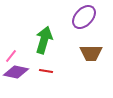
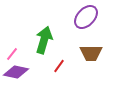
purple ellipse: moved 2 px right
pink line: moved 1 px right, 2 px up
red line: moved 13 px right, 5 px up; rotated 64 degrees counterclockwise
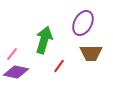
purple ellipse: moved 3 px left, 6 px down; rotated 15 degrees counterclockwise
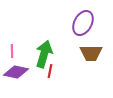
green arrow: moved 14 px down
pink line: moved 3 px up; rotated 40 degrees counterclockwise
red line: moved 9 px left, 5 px down; rotated 24 degrees counterclockwise
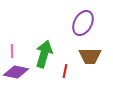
brown trapezoid: moved 1 px left, 3 px down
red line: moved 15 px right
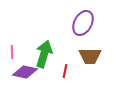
pink line: moved 1 px down
purple diamond: moved 9 px right
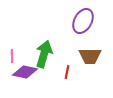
purple ellipse: moved 2 px up
pink line: moved 4 px down
red line: moved 2 px right, 1 px down
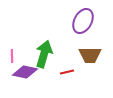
brown trapezoid: moved 1 px up
red line: rotated 64 degrees clockwise
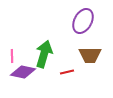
purple diamond: moved 2 px left
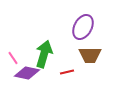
purple ellipse: moved 6 px down
pink line: moved 1 px right, 2 px down; rotated 32 degrees counterclockwise
purple diamond: moved 4 px right, 1 px down
